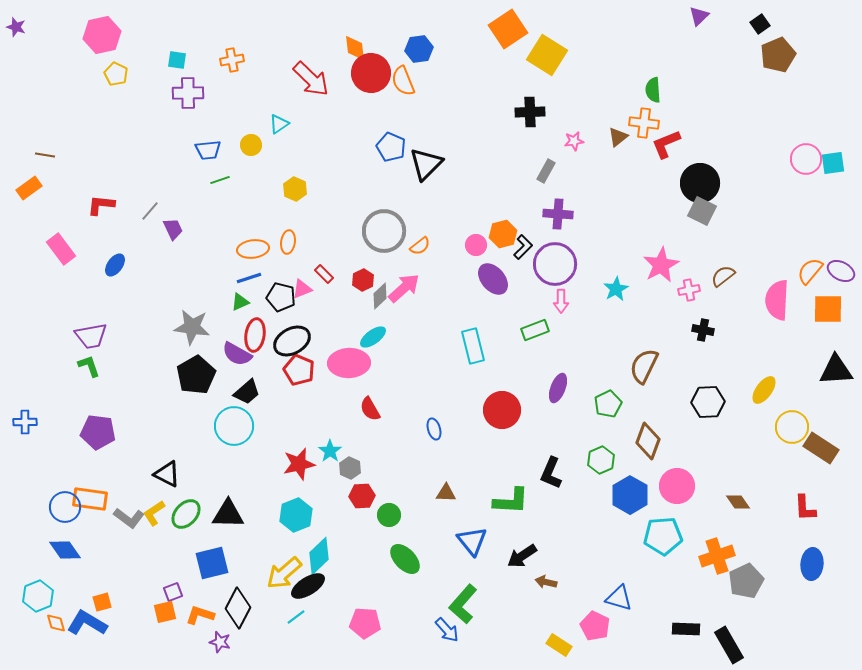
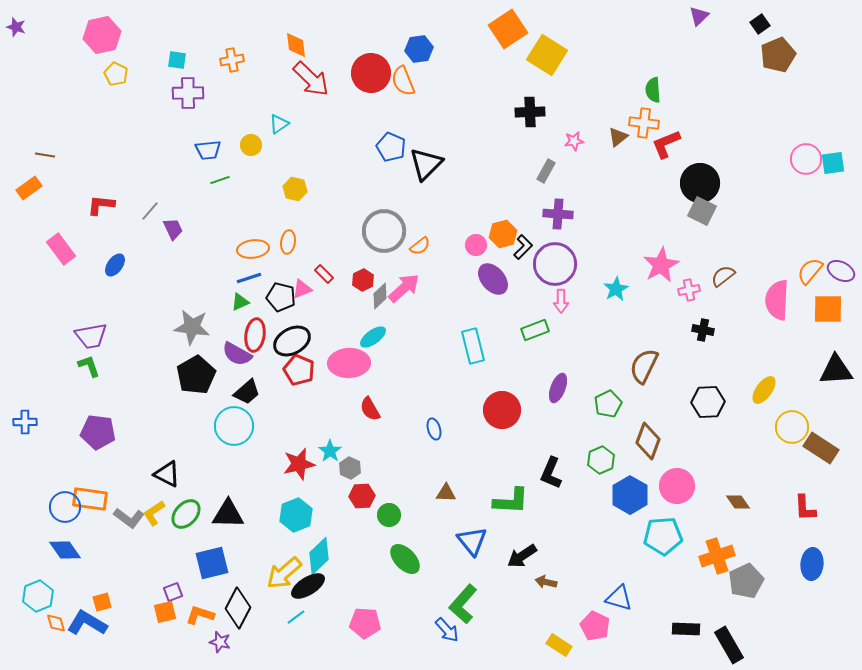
orange diamond at (355, 48): moved 59 px left, 3 px up
yellow hexagon at (295, 189): rotated 10 degrees counterclockwise
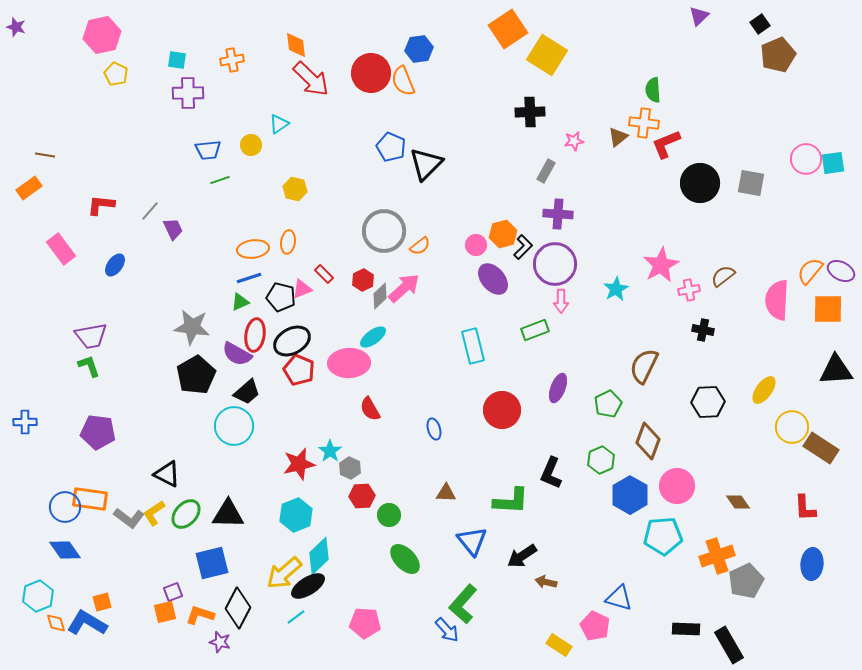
gray square at (702, 211): moved 49 px right, 28 px up; rotated 16 degrees counterclockwise
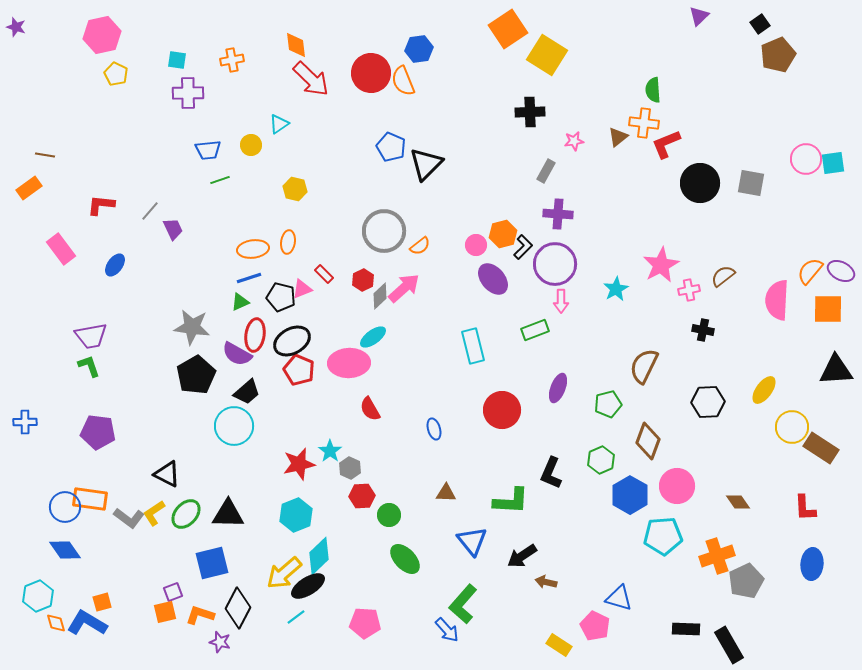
green pentagon at (608, 404): rotated 12 degrees clockwise
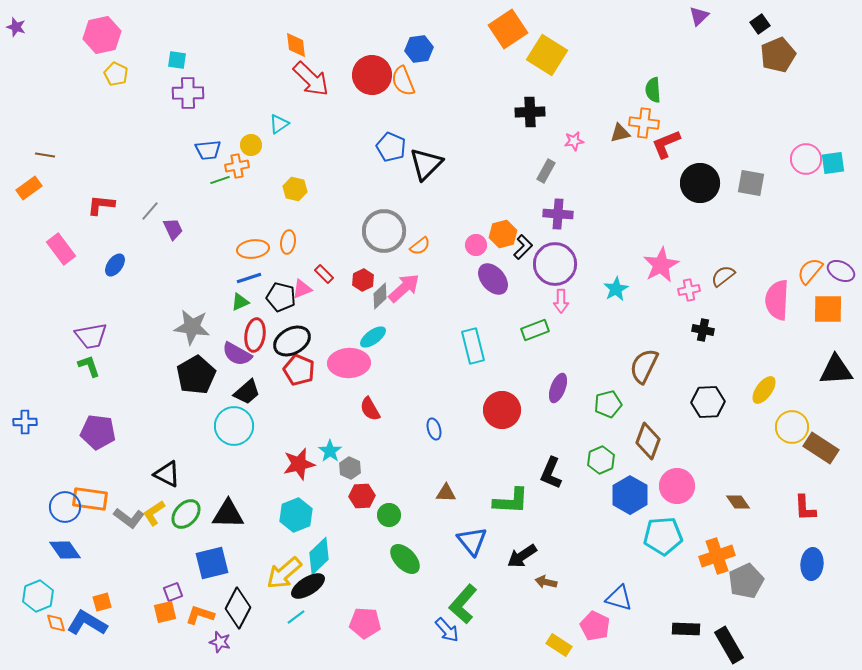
orange cross at (232, 60): moved 5 px right, 106 px down
red circle at (371, 73): moved 1 px right, 2 px down
brown triangle at (618, 137): moved 2 px right, 4 px up; rotated 25 degrees clockwise
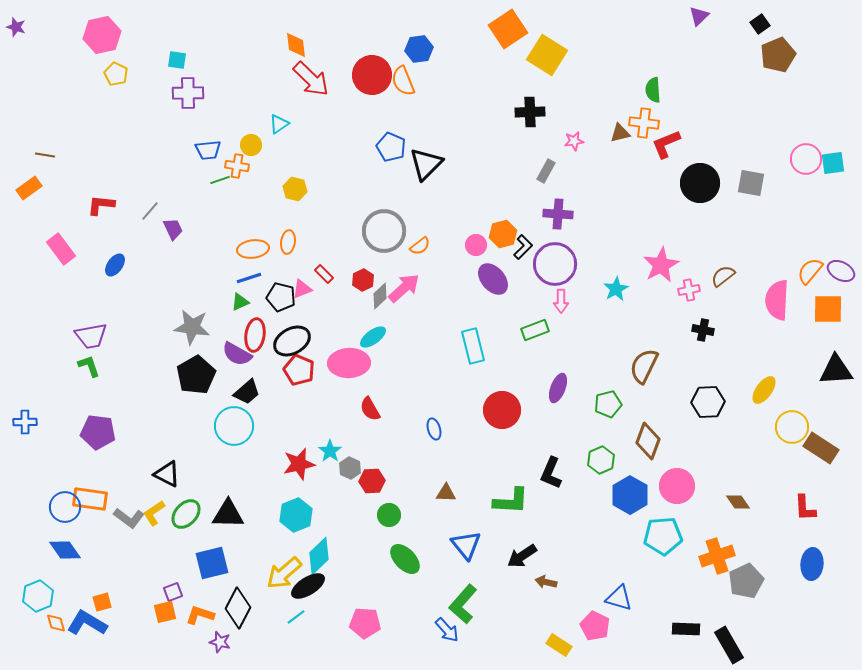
orange cross at (237, 166): rotated 20 degrees clockwise
red hexagon at (362, 496): moved 10 px right, 15 px up
blue triangle at (472, 541): moved 6 px left, 4 px down
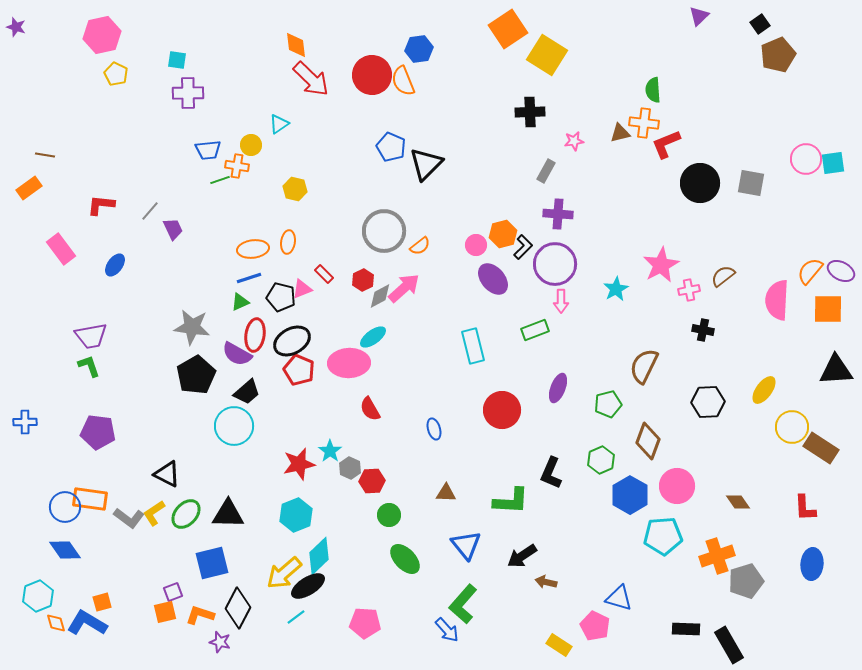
gray diamond at (380, 296): rotated 16 degrees clockwise
gray pentagon at (746, 581): rotated 8 degrees clockwise
